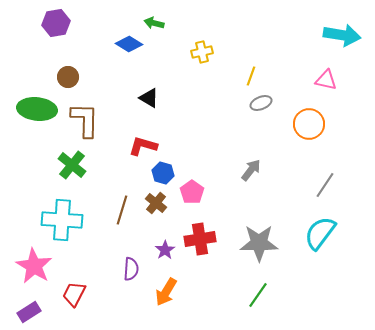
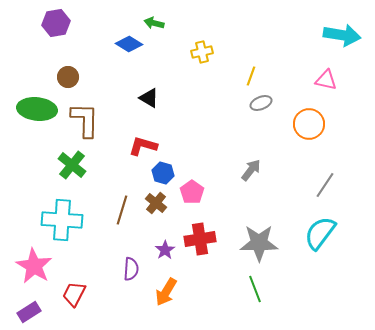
green line: moved 3 px left, 6 px up; rotated 56 degrees counterclockwise
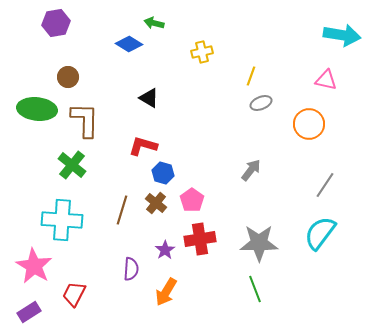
pink pentagon: moved 8 px down
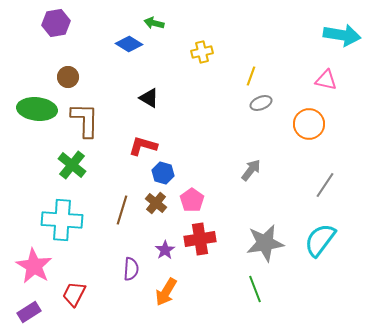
cyan semicircle: moved 7 px down
gray star: moved 6 px right; rotated 9 degrees counterclockwise
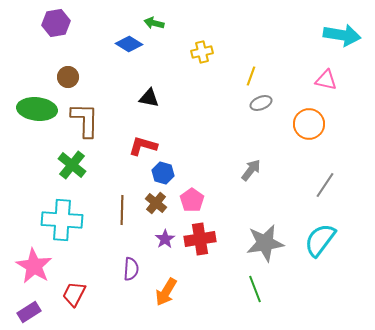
black triangle: rotated 20 degrees counterclockwise
brown line: rotated 16 degrees counterclockwise
purple star: moved 11 px up
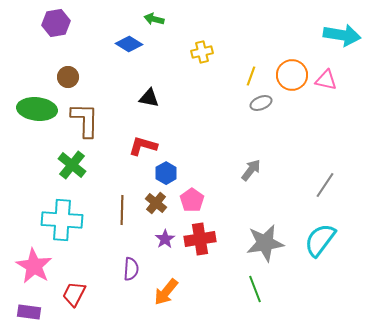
green arrow: moved 4 px up
orange circle: moved 17 px left, 49 px up
blue hexagon: moved 3 px right; rotated 15 degrees clockwise
orange arrow: rotated 8 degrees clockwise
purple rectangle: rotated 40 degrees clockwise
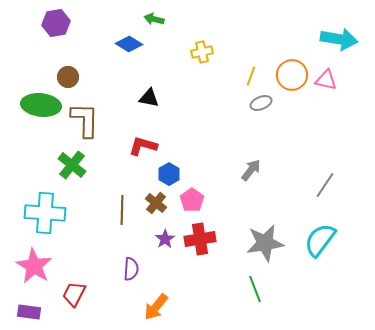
cyan arrow: moved 3 px left, 4 px down
green ellipse: moved 4 px right, 4 px up
blue hexagon: moved 3 px right, 1 px down
cyan cross: moved 17 px left, 7 px up
orange arrow: moved 10 px left, 15 px down
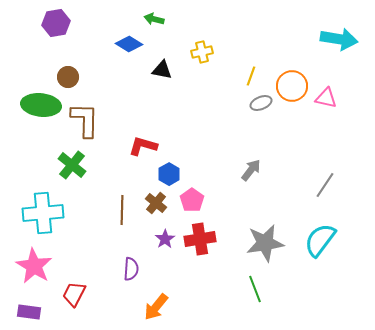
orange circle: moved 11 px down
pink triangle: moved 18 px down
black triangle: moved 13 px right, 28 px up
cyan cross: moved 2 px left; rotated 9 degrees counterclockwise
